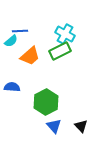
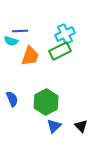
cyan cross: rotated 36 degrees clockwise
cyan semicircle: rotated 56 degrees clockwise
orange trapezoid: rotated 30 degrees counterclockwise
blue semicircle: moved 12 px down; rotated 63 degrees clockwise
blue triangle: rotated 28 degrees clockwise
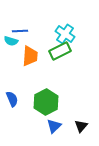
cyan cross: rotated 30 degrees counterclockwise
orange trapezoid: rotated 15 degrees counterclockwise
black triangle: rotated 24 degrees clockwise
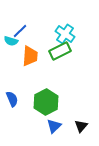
blue line: rotated 42 degrees counterclockwise
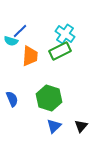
green hexagon: moved 3 px right, 4 px up; rotated 15 degrees counterclockwise
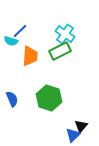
blue triangle: moved 19 px right, 9 px down
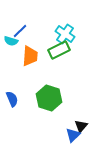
green rectangle: moved 1 px left, 1 px up
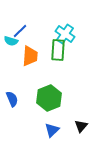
green rectangle: moved 1 px left; rotated 60 degrees counterclockwise
green hexagon: rotated 20 degrees clockwise
blue triangle: moved 21 px left, 5 px up
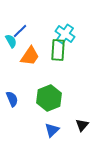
cyan semicircle: rotated 136 degrees counterclockwise
orange trapezoid: rotated 30 degrees clockwise
black triangle: moved 1 px right, 1 px up
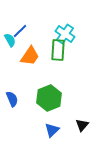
cyan semicircle: moved 1 px left, 1 px up
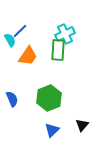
cyan cross: rotated 30 degrees clockwise
orange trapezoid: moved 2 px left
